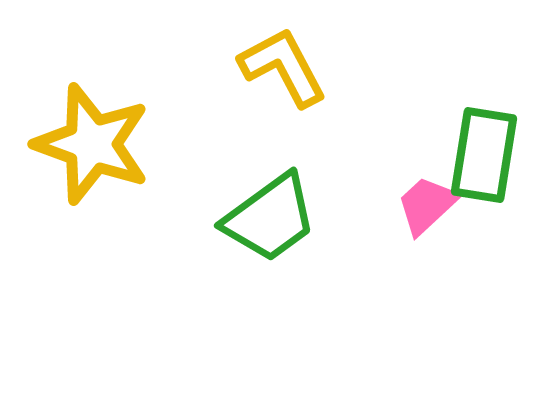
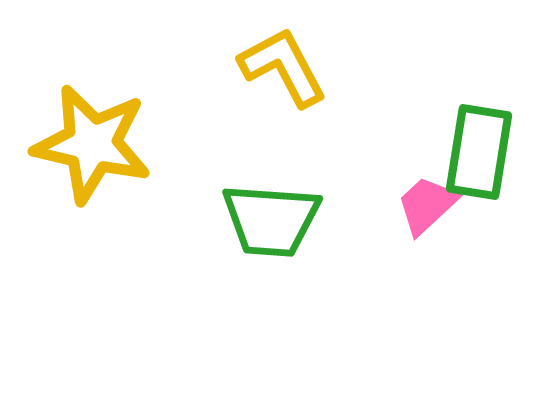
yellow star: rotated 7 degrees counterclockwise
green rectangle: moved 5 px left, 3 px up
green trapezoid: moved 1 px right, 2 px down; rotated 40 degrees clockwise
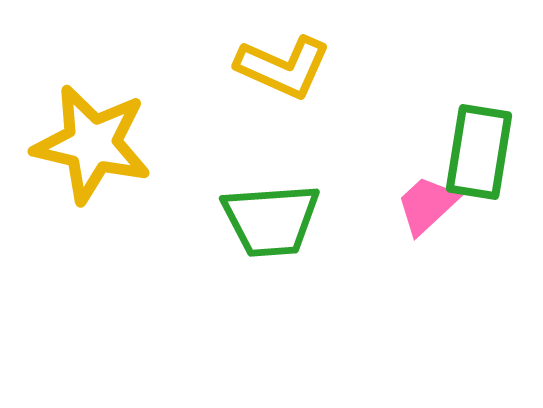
yellow L-shape: rotated 142 degrees clockwise
green trapezoid: rotated 8 degrees counterclockwise
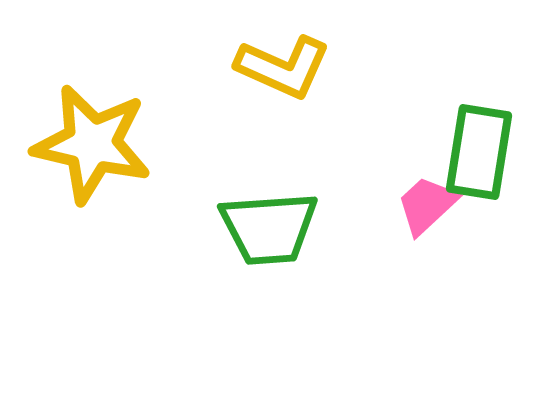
green trapezoid: moved 2 px left, 8 px down
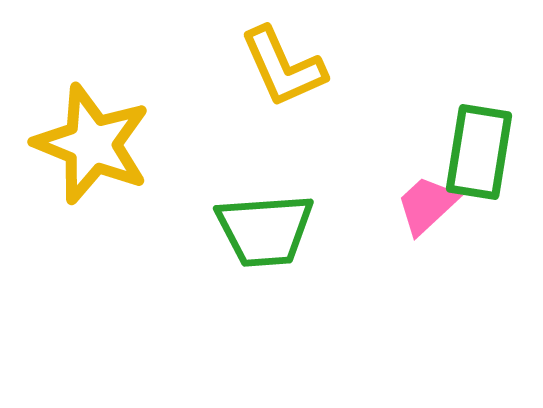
yellow L-shape: rotated 42 degrees clockwise
yellow star: rotated 9 degrees clockwise
green trapezoid: moved 4 px left, 2 px down
